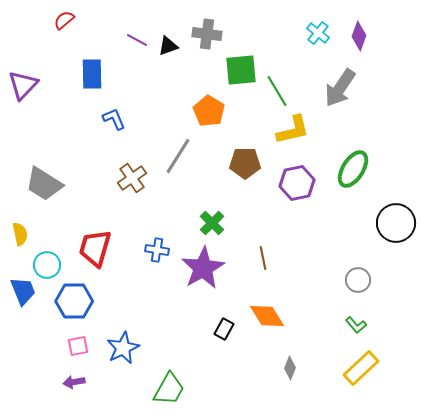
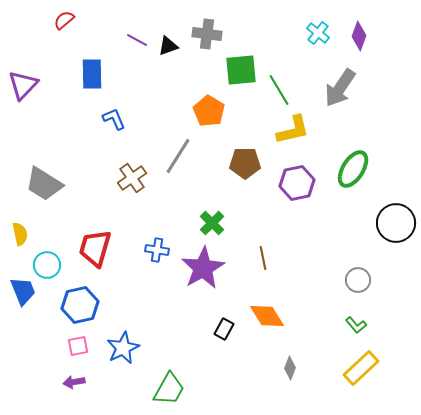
green line: moved 2 px right, 1 px up
blue hexagon: moved 6 px right, 4 px down; rotated 12 degrees counterclockwise
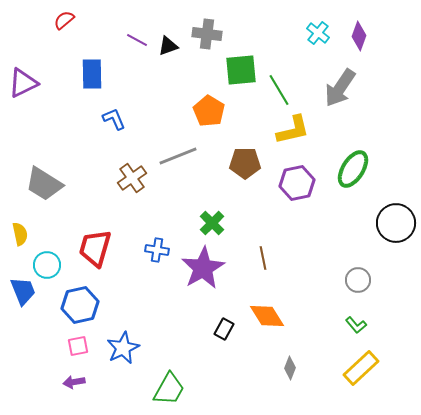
purple triangle: moved 2 px up; rotated 20 degrees clockwise
gray line: rotated 36 degrees clockwise
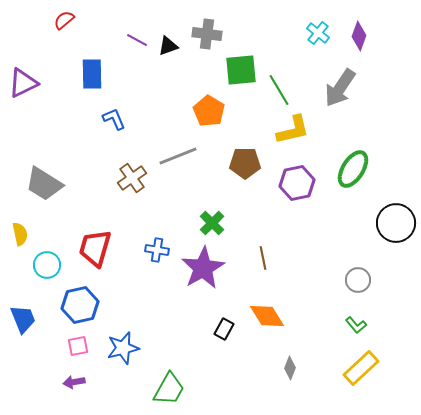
blue trapezoid: moved 28 px down
blue star: rotated 12 degrees clockwise
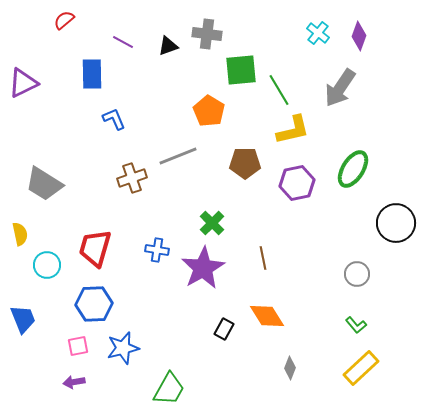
purple line: moved 14 px left, 2 px down
brown cross: rotated 16 degrees clockwise
gray circle: moved 1 px left, 6 px up
blue hexagon: moved 14 px right, 1 px up; rotated 9 degrees clockwise
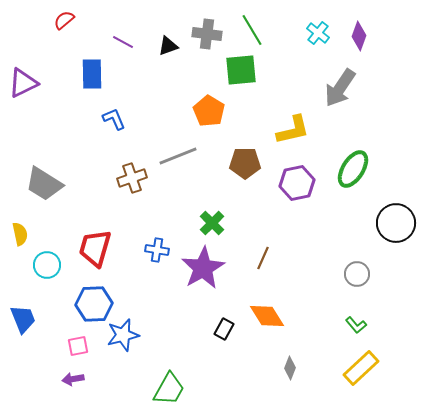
green line: moved 27 px left, 60 px up
brown line: rotated 35 degrees clockwise
blue star: moved 13 px up
purple arrow: moved 1 px left, 3 px up
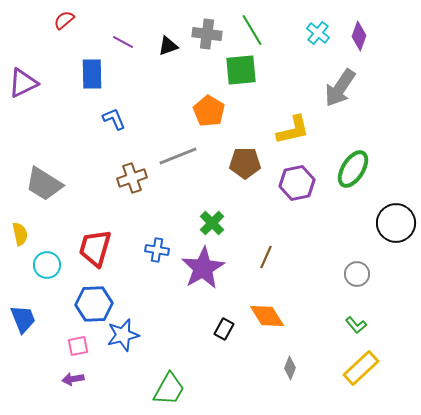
brown line: moved 3 px right, 1 px up
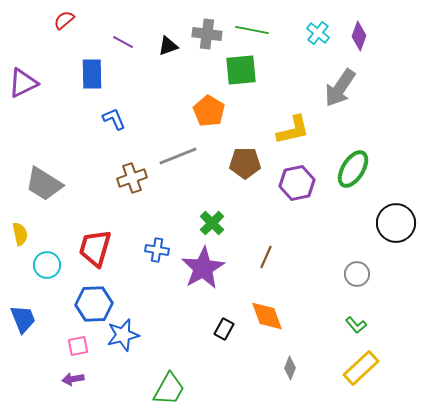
green line: rotated 48 degrees counterclockwise
orange diamond: rotated 12 degrees clockwise
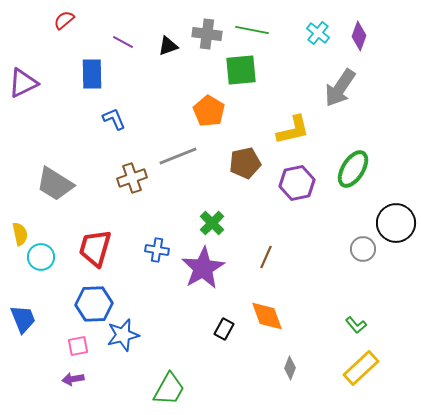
brown pentagon: rotated 12 degrees counterclockwise
gray trapezoid: moved 11 px right
cyan circle: moved 6 px left, 8 px up
gray circle: moved 6 px right, 25 px up
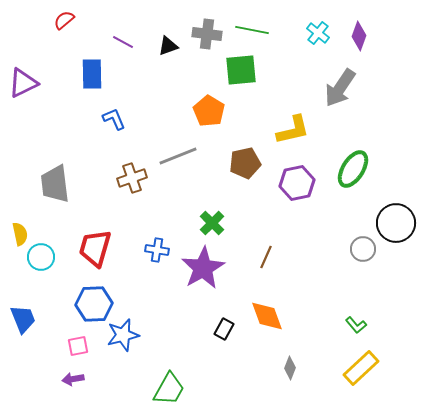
gray trapezoid: rotated 51 degrees clockwise
